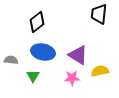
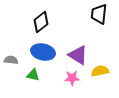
black diamond: moved 4 px right
green triangle: moved 1 px up; rotated 48 degrees counterclockwise
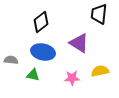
purple triangle: moved 1 px right, 12 px up
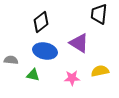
blue ellipse: moved 2 px right, 1 px up
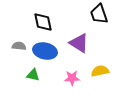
black trapezoid: rotated 25 degrees counterclockwise
black diamond: moved 2 px right; rotated 65 degrees counterclockwise
gray semicircle: moved 8 px right, 14 px up
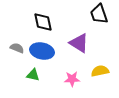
gray semicircle: moved 2 px left, 2 px down; rotated 16 degrees clockwise
blue ellipse: moved 3 px left
pink star: moved 1 px down
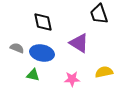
blue ellipse: moved 2 px down
yellow semicircle: moved 4 px right, 1 px down
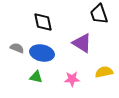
purple triangle: moved 3 px right
green triangle: moved 3 px right, 2 px down
